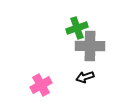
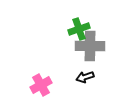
green cross: moved 2 px right, 1 px down
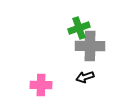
green cross: moved 1 px up
pink cross: rotated 30 degrees clockwise
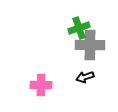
gray cross: moved 1 px up
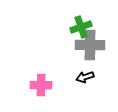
green cross: moved 2 px right, 1 px up
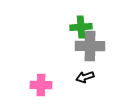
green cross: rotated 15 degrees clockwise
gray cross: moved 1 px down
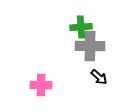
black arrow: moved 14 px right; rotated 120 degrees counterclockwise
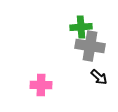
gray cross: rotated 8 degrees clockwise
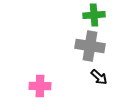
green cross: moved 13 px right, 12 px up
pink cross: moved 1 px left, 1 px down
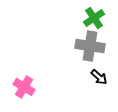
green cross: moved 3 px down; rotated 30 degrees counterclockwise
pink cross: moved 16 px left, 1 px down; rotated 30 degrees clockwise
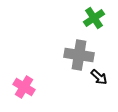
gray cross: moved 11 px left, 9 px down
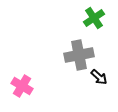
gray cross: rotated 20 degrees counterclockwise
pink cross: moved 2 px left, 1 px up
